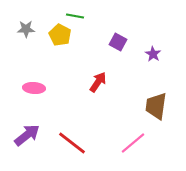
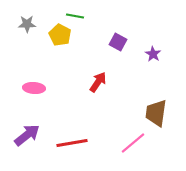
gray star: moved 1 px right, 5 px up
brown trapezoid: moved 7 px down
red line: rotated 48 degrees counterclockwise
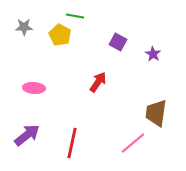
gray star: moved 3 px left, 3 px down
red line: rotated 68 degrees counterclockwise
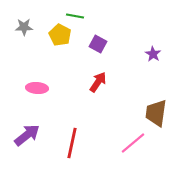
purple square: moved 20 px left, 2 px down
pink ellipse: moved 3 px right
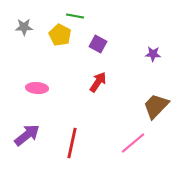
purple star: rotated 28 degrees counterclockwise
brown trapezoid: moved 7 px up; rotated 36 degrees clockwise
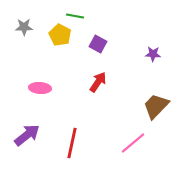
pink ellipse: moved 3 px right
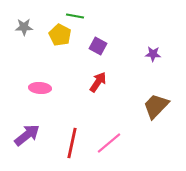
purple square: moved 2 px down
pink line: moved 24 px left
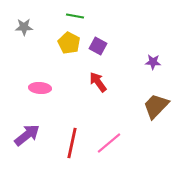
yellow pentagon: moved 9 px right, 8 px down
purple star: moved 8 px down
red arrow: rotated 70 degrees counterclockwise
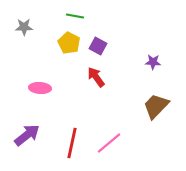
red arrow: moved 2 px left, 5 px up
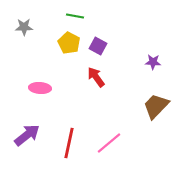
red line: moved 3 px left
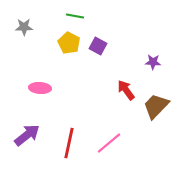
red arrow: moved 30 px right, 13 px down
